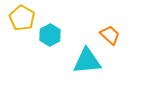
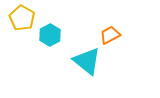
orange trapezoid: rotated 70 degrees counterclockwise
cyan triangle: rotated 44 degrees clockwise
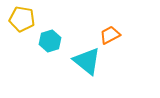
yellow pentagon: moved 1 px down; rotated 20 degrees counterclockwise
cyan hexagon: moved 6 px down; rotated 10 degrees clockwise
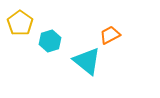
yellow pentagon: moved 2 px left, 4 px down; rotated 25 degrees clockwise
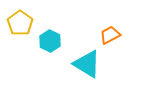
cyan hexagon: rotated 15 degrees counterclockwise
cyan triangle: moved 3 px down; rotated 8 degrees counterclockwise
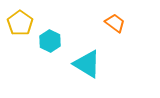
orange trapezoid: moved 5 px right, 12 px up; rotated 65 degrees clockwise
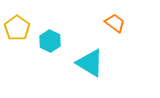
yellow pentagon: moved 3 px left, 5 px down
cyan triangle: moved 3 px right, 1 px up
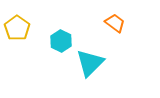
cyan hexagon: moved 11 px right
cyan triangle: rotated 44 degrees clockwise
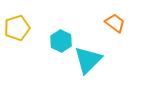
yellow pentagon: rotated 20 degrees clockwise
cyan triangle: moved 2 px left, 3 px up
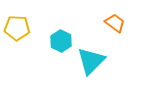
yellow pentagon: rotated 20 degrees clockwise
cyan triangle: moved 3 px right, 1 px down
